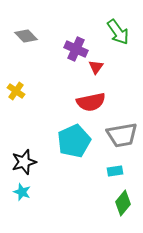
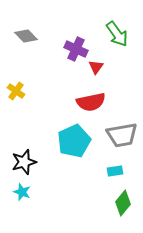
green arrow: moved 1 px left, 2 px down
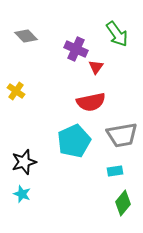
cyan star: moved 2 px down
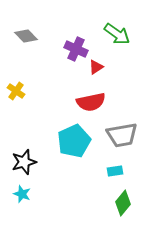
green arrow: rotated 20 degrees counterclockwise
red triangle: rotated 21 degrees clockwise
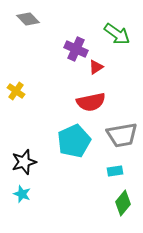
gray diamond: moved 2 px right, 17 px up
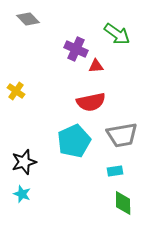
red triangle: moved 1 px up; rotated 28 degrees clockwise
green diamond: rotated 40 degrees counterclockwise
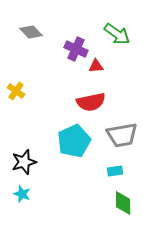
gray diamond: moved 3 px right, 13 px down
